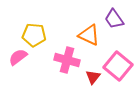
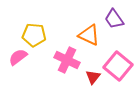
pink cross: rotated 10 degrees clockwise
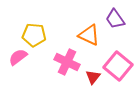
purple trapezoid: moved 1 px right
pink cross: moved 2 px down
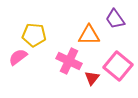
orange triangle: rotated 25 degrees counterclockwise
pink cross: moved 2 px right, 1 px up
red triangle: moved 1 px left, 1 px down
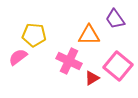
red triangle: rotated 21 degrees clockwise
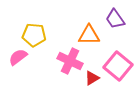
pink cross: moved 1 px right
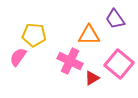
pink semicircle: rotated 18 degrees counterclockwise
pink square: moved 1 px right, 2 px up
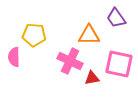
purple trapezoid: moved 1 px right, 1 px up
pink semicircle: moved 4 px left; rotated 36 degrees counterclockwise
pink square: rotated 28 degrees counterclockwise
red triangle: rotated 21 degrees clockwise
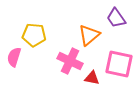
orange triangle: rotated 40 degrees counterclockwise
pink semicircle: rotated 18 degrees clockwise
red triangle: rotated 21 degrees clockwise
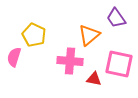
yellow pentagon: rotated 20 degrees clockwise
pink cross: rotated 20 degrees counterclockwise
red triangle: moved 2 px right, 1 px down
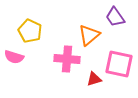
purple trapezoid: moved 1 px left, 1 px up
yellow pentagon: moved 4 px left, 4 px up
pink semicircle: rotated 90 degrees counterclockwise
pink cross: moved 3 px left, 2 px up
red triangle: rotated 28 degrees counterclockwise
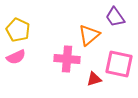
yellow pentagon: moved 12 px left, 1 px up
pink semicircle: moved 2 px right; rotated 42 degrees counterclockwise
